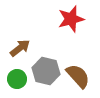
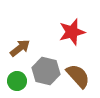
red star: moved 1 px right, 13 px down
green circle: moved 2 px down
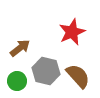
red star: rotated 8 degrees counterclockwise
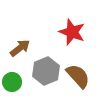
red star: rotated 28 degrees counterclockwise
gray hexagon: rotated 24 degrees clockwise
green circle: moved 5 px left, 1 px down
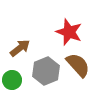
red star: moved 3 px left
brown semicircle: moved 11 px up
green circle: moved 2 px up
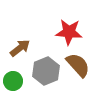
red star: rotated 16 degrees counterclockwise
green circle: moved 1 px right, 1 px down
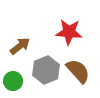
brown arrow: moved 2 px up
brown semicircle: moved 6 px down
gray hexagon: moved 1 px up
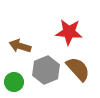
brown arrow: rotated 125 degrees counterclockwise
brown semicircle: moved 2 px up
green circle: moved 1 px right, 1 px down
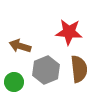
brown semicircle: moved 1 px right; rotated 36 degrees clockwise
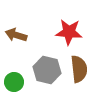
brown arrow: moved 4 px left, 11 px up
gray hexagon: moved 1 px right; rotated 24 degrees counterclockwise
